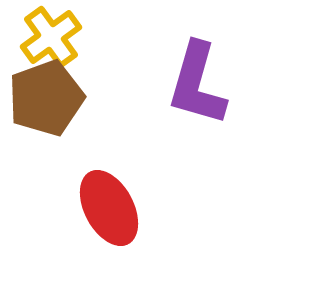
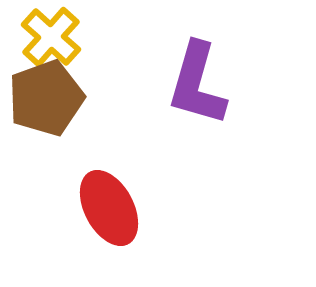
yellow cross: rotated 12 degrees counterclockwise
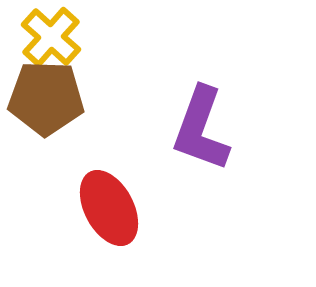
purple L-shape: moved 4 px right, 45 px down; rotated 4 degrees clockwise
brown pentagon: rotated 22 degrees clockwise
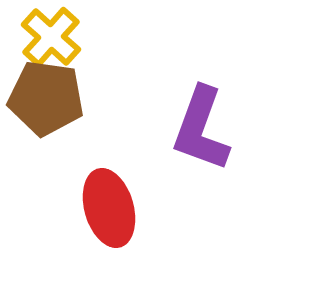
brown pentagon: rotated 6 degrees clockwise
red ellipse: rotated 12 degrees clockwise
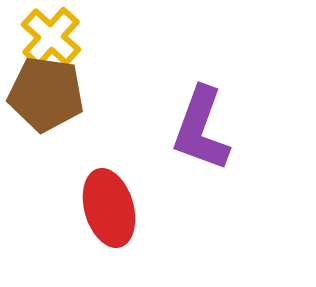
brown pentagon: moved 4 px up
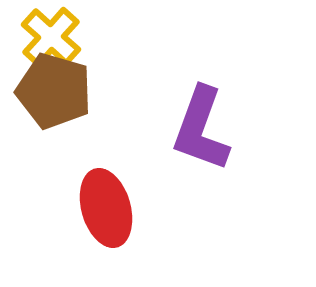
brown pentagon: moved 8 px right, 3 px up; rotated 8 degrees clockwise
red ellipse: moved 3 px left
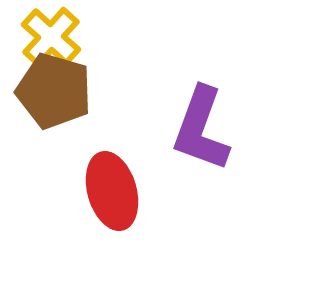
red ellipse: moved 6 px right, 17 px up
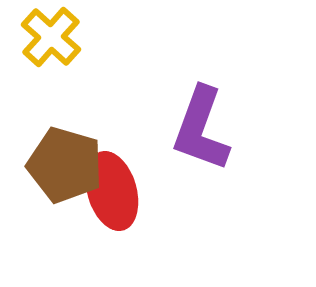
brown pentagon: moved 11 px right, 74 px down
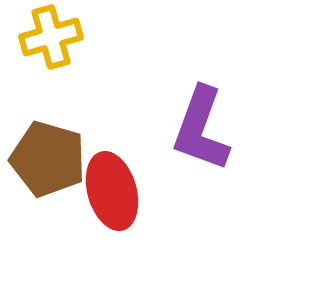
yellow cross: rotated 32 degrees clockwise
brown pentagon: moved 17 px left, 6 px up
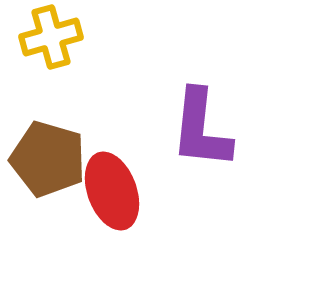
purple L-shape: rotated 14 degrees counterclockwise
red ellipse: rotated 4 degrees counterclockwise
